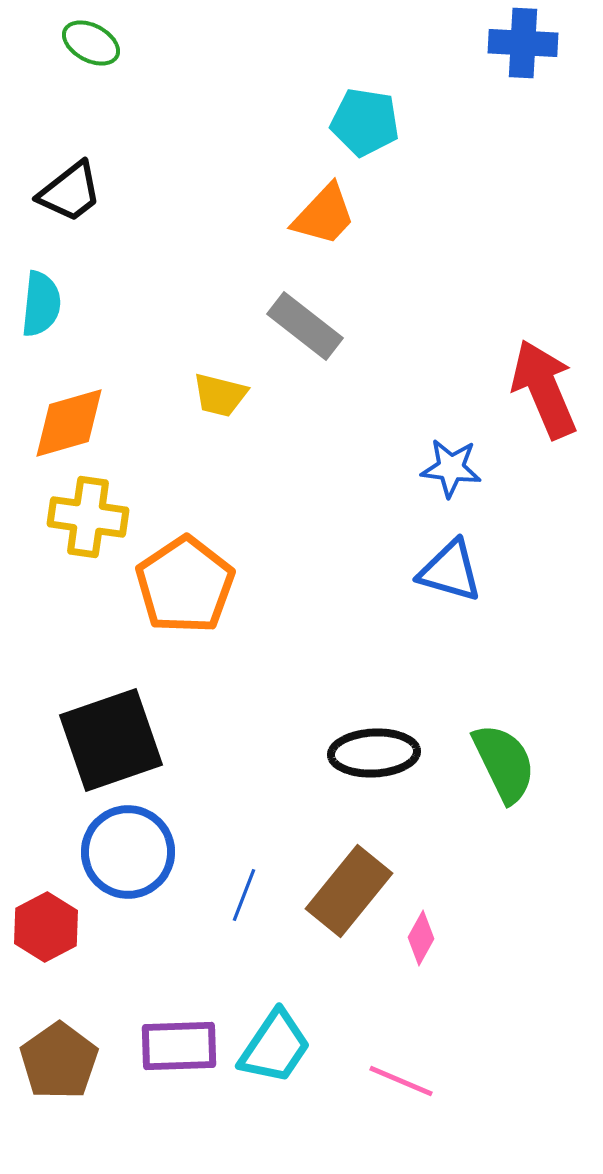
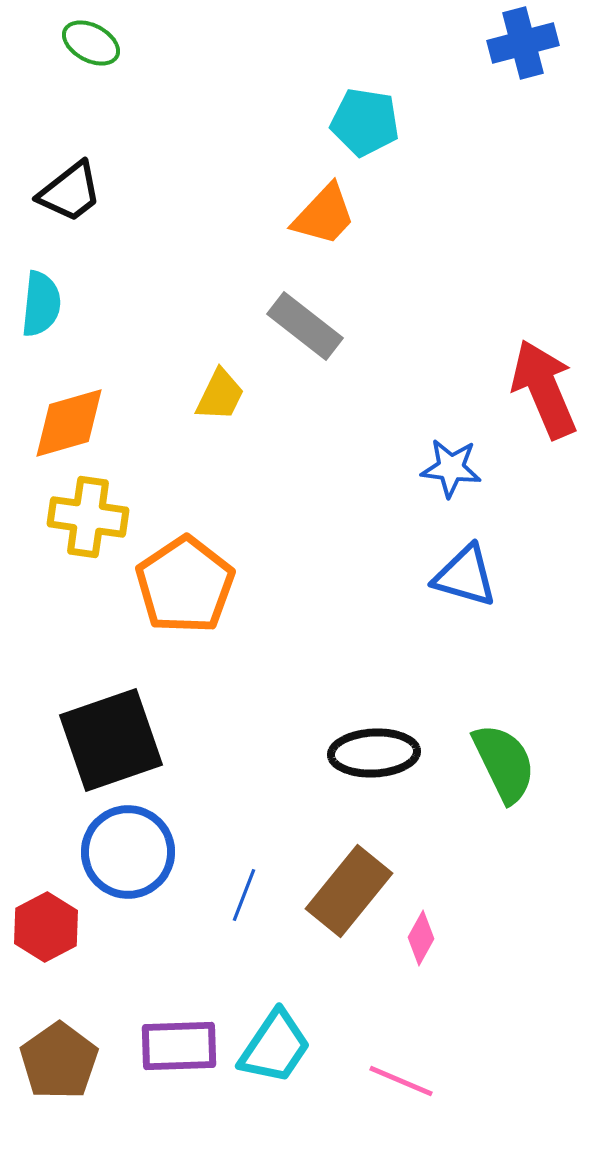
blue cross: rotated 18 degrees counterclockwise
yellow trapezoid: rotated 78 degrees counterclockwise
blue triangle: moved 15 px right, 5 px down
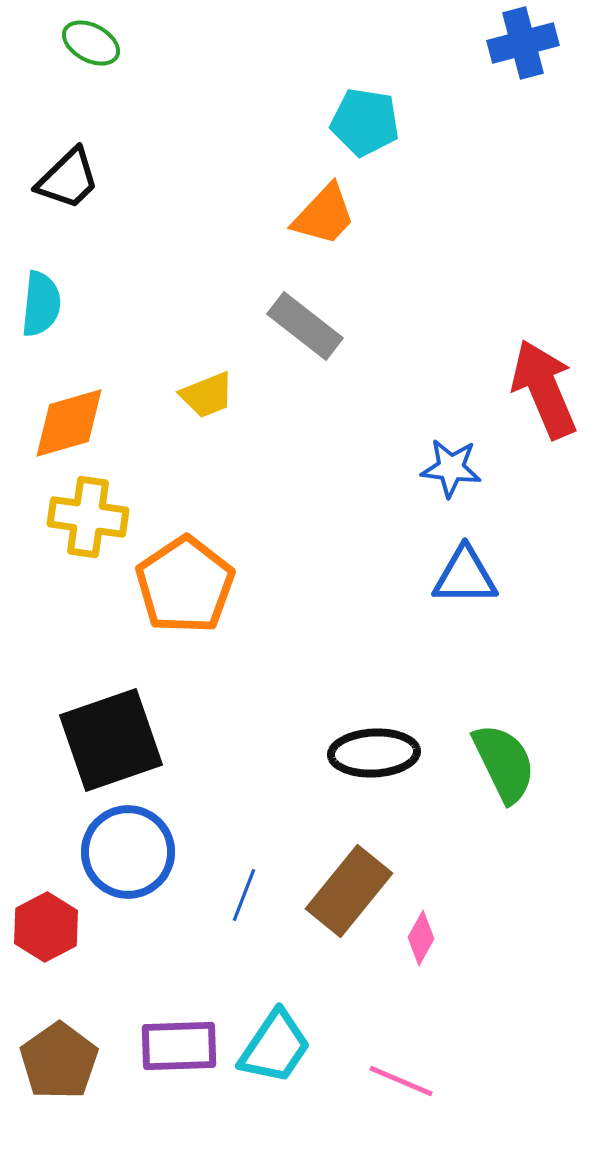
black trapezoid: moved 2 px left, 13 px up; rotated 6 degrees counterclockwise
yellow trapezoid: moved 13 px left; rotated 42 degrees clockwise
blue triangle: rotated 16 degrees counterclockwise
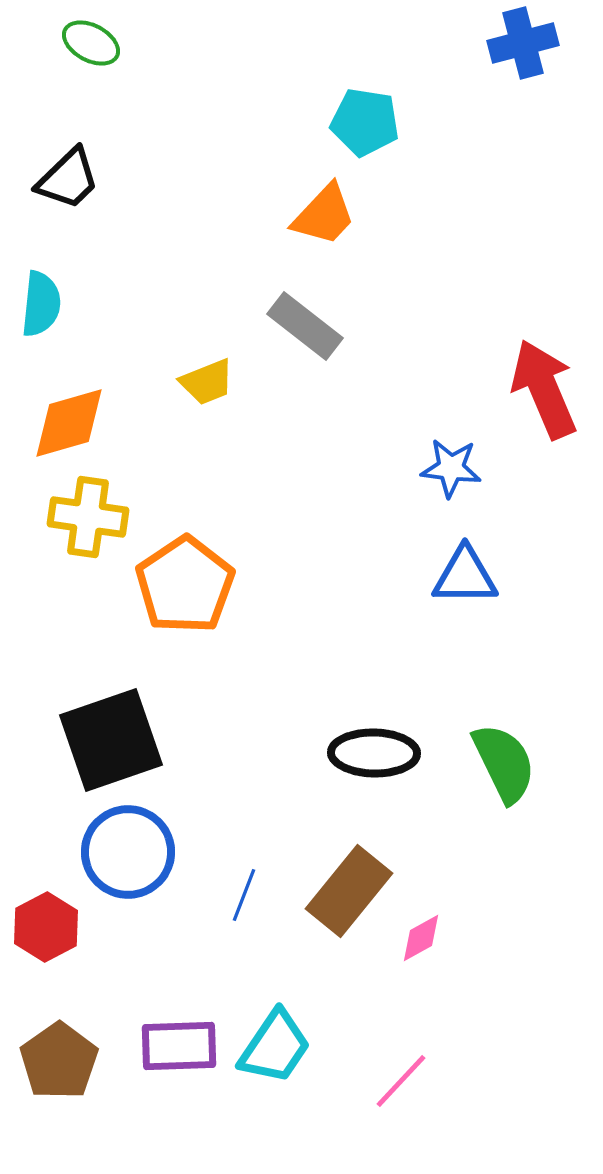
yellow trapezoid: moved 13 px up
black ellipse: rotated 4 degrees clockwise
pink diamond: rotated 32 degrees clockwise
pink line: rotated 70 degrees counterclockwise
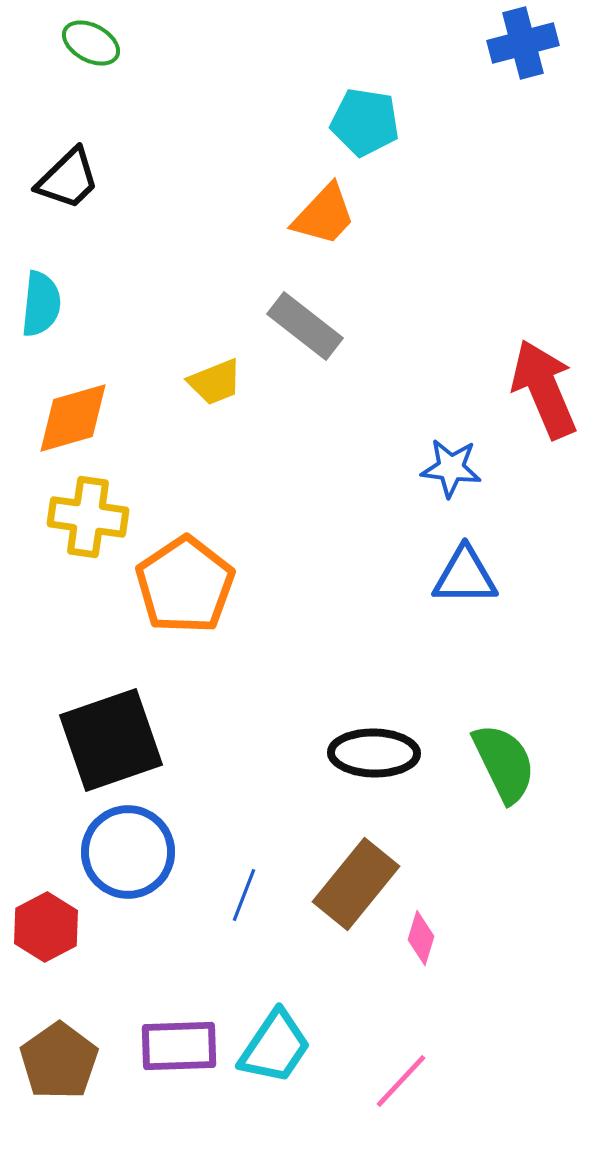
yellow trapezoid: moved 8 px right
orange diamond: moved 4 px right, 5 px up
brown rectangle: moved 7 px right, 7 px up
pink diamond: rotated 44 degrees counterclockwise
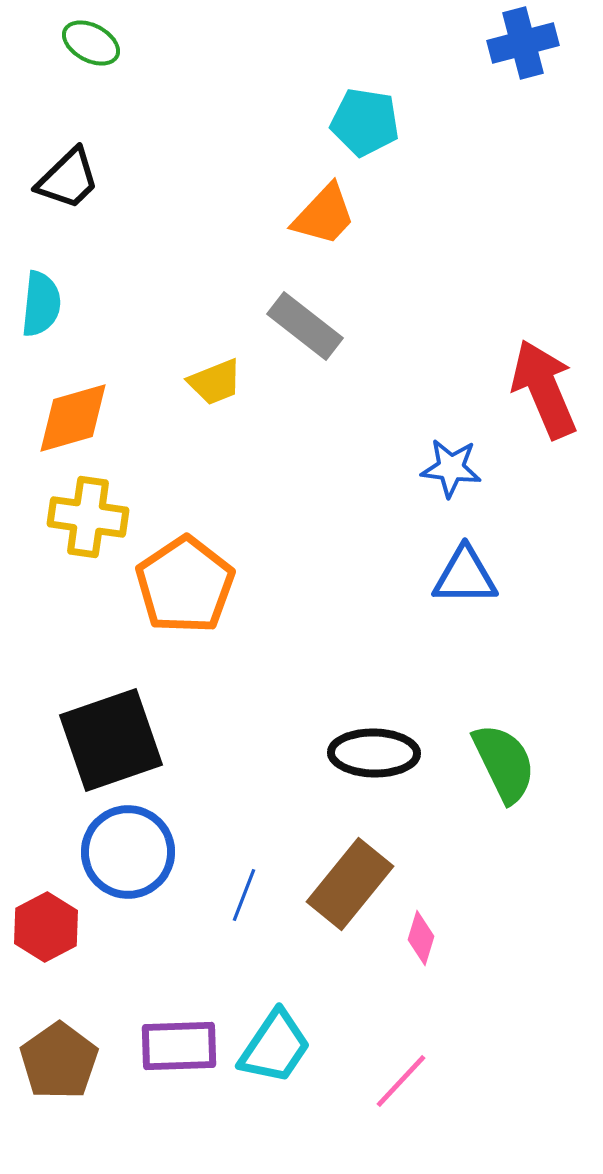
brown rectangle: moved 6 px left
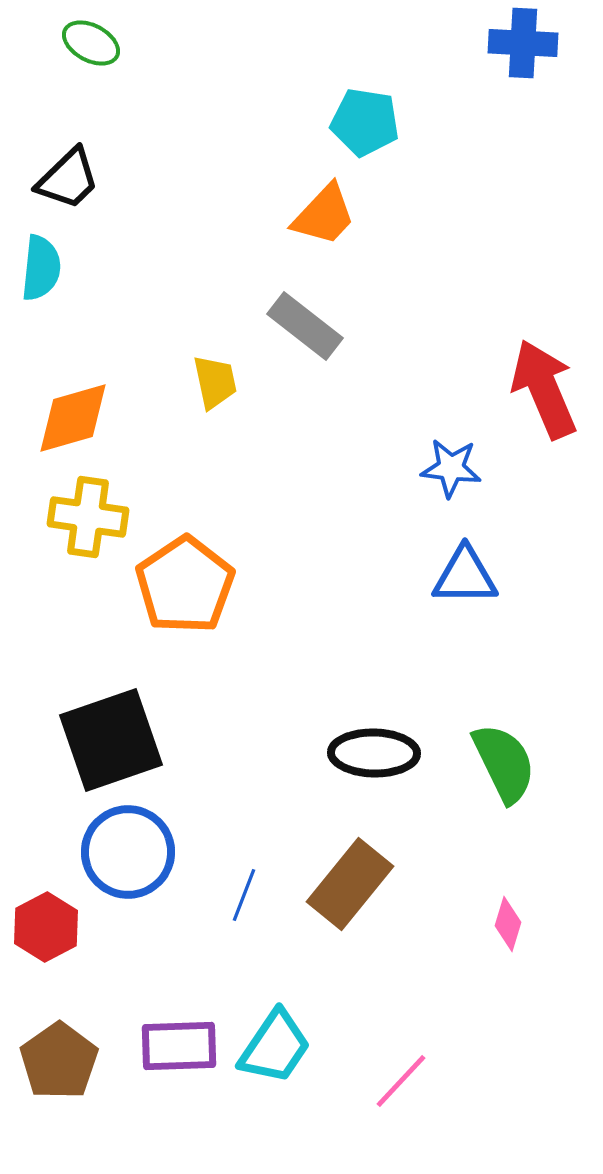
blue cross: rotated 18 degrees clockwise
cyan semicircle: moved 36 px up
yellow trapezoid: rotated 80 degrees counterclockwise
pink diamond: moved 87 px right, 14 px up
